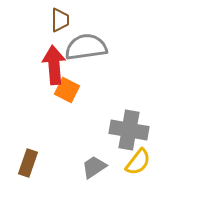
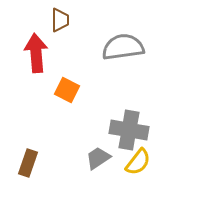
gray semicircle: moved 37 px right
red arrow: moved 18 px left, 12 px up
gray trapezoid: moved 4 px right, 9 px up
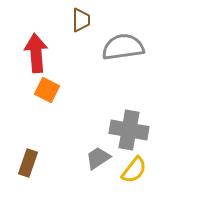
brown trapezoid: moved 21 px right
orange square: moved 20 px left
yellow semicircle: moved 4 px left, 8 px down
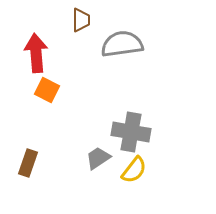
gray semicircle: moved 1 px left, 3 px up
gray cross: moved 2 px right, 2 px down
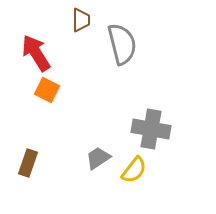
gray semicircle: rotated 84 degrees clockwise
red arrow: rotated 27 degrees counterclockwise
gray cross: moved 20 px right, 3 px up
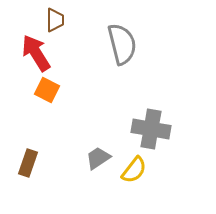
brown trapezoid: moved 26 px left
